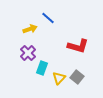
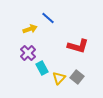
cyan rectangle: rotated 48 degrees counterclockwise
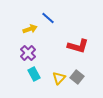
cyan rectangle: moved 8 px left, 6 px down
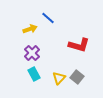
red L-shape: moved 1 px right, 1 px up
purple cross: moved 4 px right
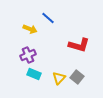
yellow arrow: rotated 40 degrees clockwise
purple cross: moved 4 px left, 2 px down; rotated 21 degrees clockwise
cyan rectangle: rotated 40 degrees counterclockwise
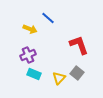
red L-shape: rotated 125 degrees counterclockwise
gray square: moved 4 px up
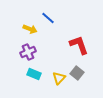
purple cross: moved 3 px up
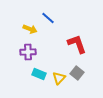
red L-shape: moved 2 px left, 1 px up
purple cross: rotated 21 degrees clockwise
cyan rectangle: moved 5 px right
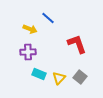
gray square: moved 3 px right, 4 px down
